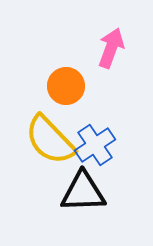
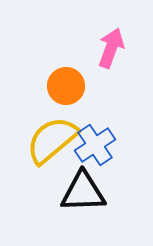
yellow semicircle: moved 2 px right; rotated 94 degrees clockwise
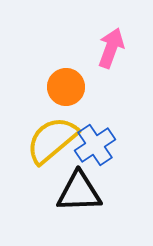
orange circle: moved 1 px down
black triangle: moved 4 px left
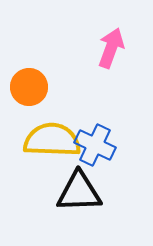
orange circle: moved 37 px left
yellow semicircle: rotated 42 degrees clockwise
blue cross: rotated 30 degrees counterclockwise
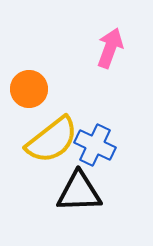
pink arrow: moved 1 px left
orange circle: moved 2 px down
yellow semicircle: rotated 140 degrees clockwise
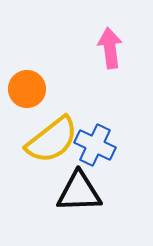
pink arrow: rotated 27 degrees counterclockwise
orange circle: moved 2 px left
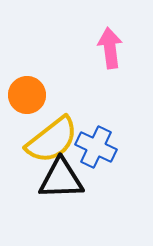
orange circle: moved 6 px down
blue cross: moved 1 px right, 2 px down
black triangle: moved 18 px left, 13 px up
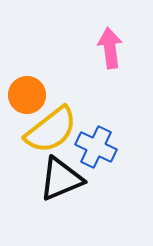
yellow semicircle: moved 1 px left, 10 px up
black triangle: rotated 21 degrees counterclockwise
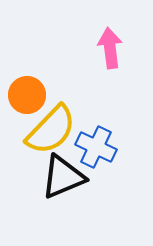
yellow semicircle: rotated 8 degrees counterclockwise
black triangle: moved 2 px right, 2 px up
